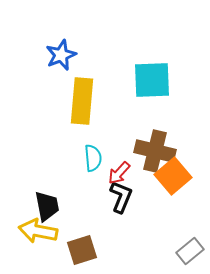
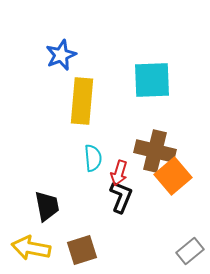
red arrow: rotated 25 degrees counterclockwise
yellow arrow: moved 7 px left, 17 px down
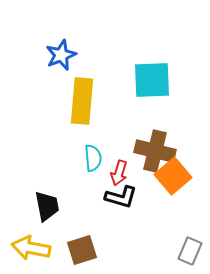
black L-shape: rotated 84 degrees clockwise
gray rectangle: rotated 28 degrees counterclockwise
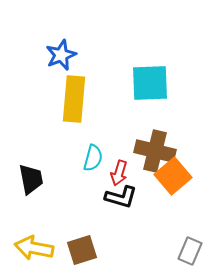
cyan square: moved 2 px left, 3 px down
yellow rectangle: moved 8 px left, 2 px up
cyan semicircle: rotated 20 degrees clockwise
black trapezoid: moved 16 px left, 27 px up
yellow arrow: moved 3 px right
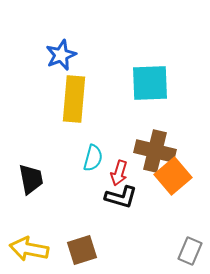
yellow arrow: moved 5 px left, 1 px down
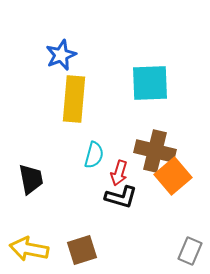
cyan semicircle: moved 1 px right, 3 px up
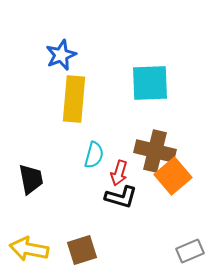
gray rectangle: rotated 44 degrees clockwise
